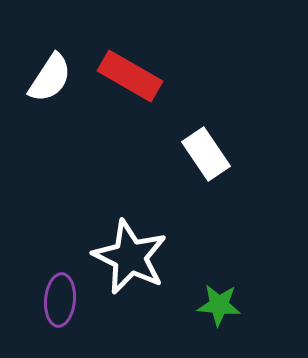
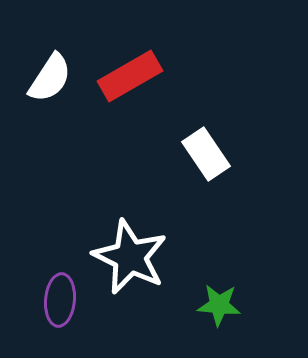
red rectangle: rotated 60 degrees counterclockwise
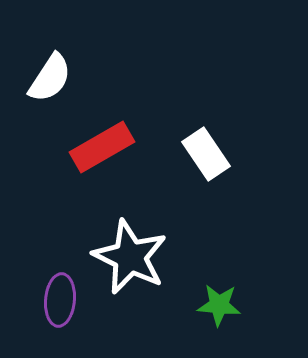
red rectangle: moved 28 px left, 71 px down
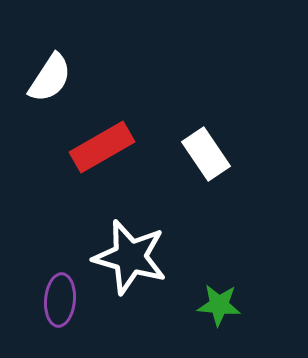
white star: rotated 10 degrees counterclockwise
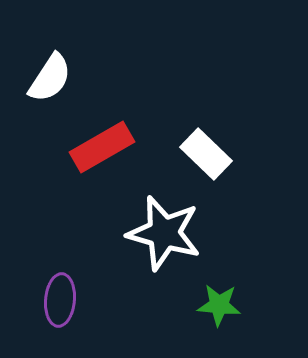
white rectangle: rotated 12 degrees counterclockwise
white star: moved 34 px right, 24 px up
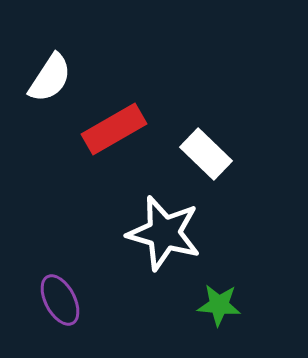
red rectangle: moved 12 px right, 18 px up
purple ellipse: rotated 33 degrees counterclockwise
